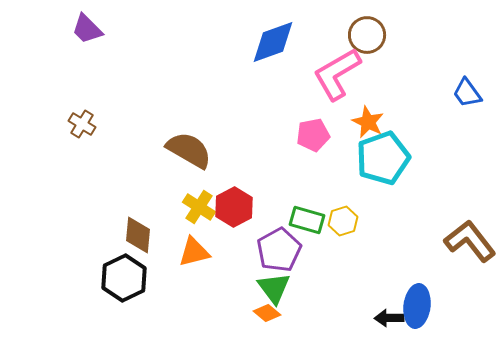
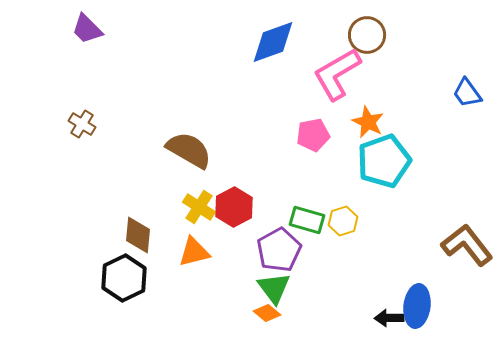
cyan pentagon: moved 1 px right, 3 px down
brown L-shape: moved 3 px left, 4 px down
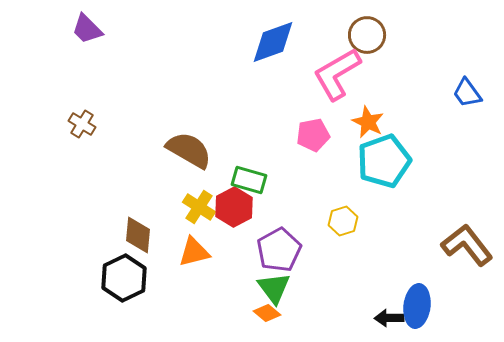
green rectangle: moved 58 px left, 40 px up
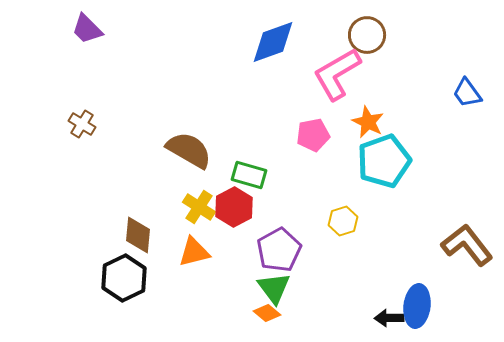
green rectangle: moved 5 px up
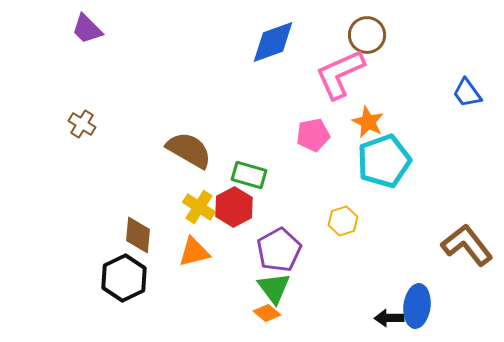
pink L-shape: moved 3 px right; rotated 6 degrees clockwise
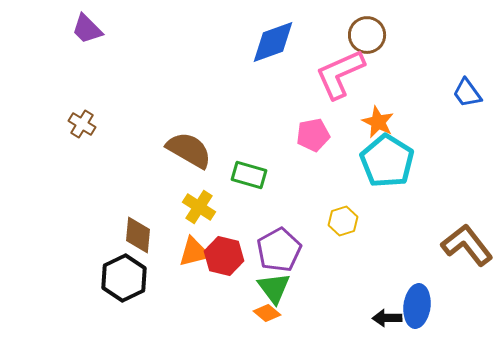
orange star: moved 10 px right
cyan pentagon: moved 3 px right; rotated 20 degrees counterclockwise
red hexagon: moved 10 px left, 49 px down; rotated 18 degrees counterclockwise
black arrow: moved 2 px left
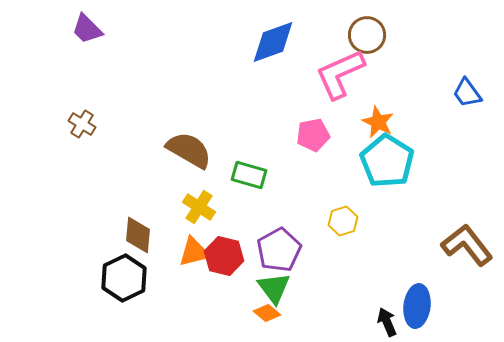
black arrow: moved 4 px down; rotated 68 degrees clockwise
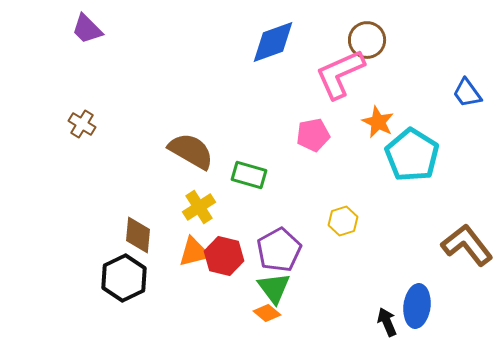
brown circle: moved 5 px down
brown semicircle: moved 2 px right, 1 px down
cyan pentagon: moved 25 px right, 6 px up
yellow cross: rotated 24 degrees clockwise
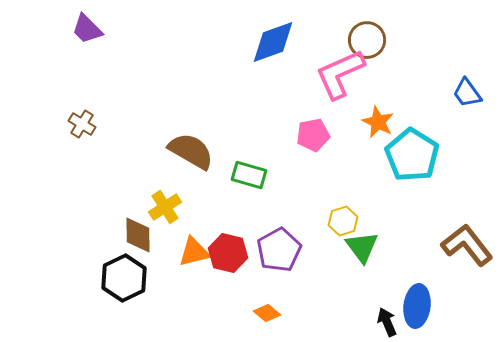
yellow cross: moved 34 px left
brown diamond: rotated 6 degrees counterclockwise
red hexagon: moved 4 px right, 3 px up
green triangle: moved 88 px right, 41 px up
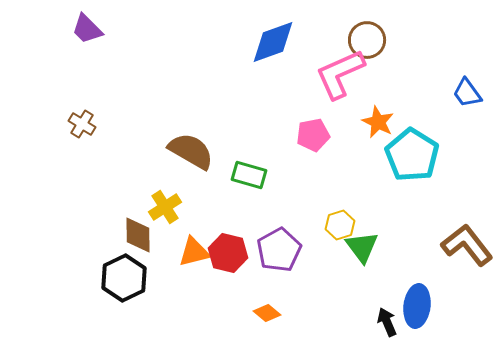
yellow hexagon: moved 3 px left, 4 px down
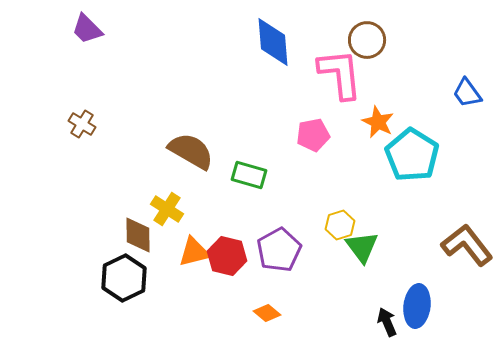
blue diamond: rotated 75 degrees counterclockwise
pink L-shape: rotated 108 degrees clockwise
yellow cross: moved 2 px right, 2 px down; rotated 24 degrees counterclockwise
red hexagon: moved 1 px left, 3 px down
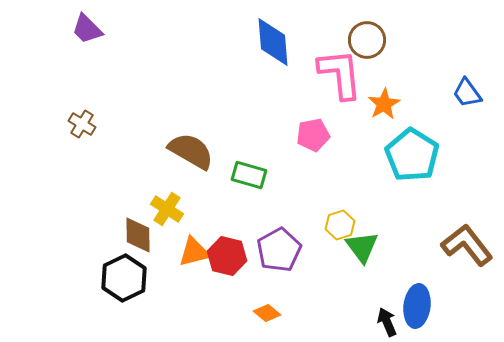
orange star: moved 6 px right, 18 px up; rotated 16 degrees clockwise
